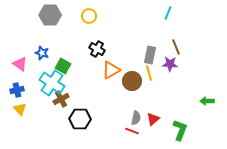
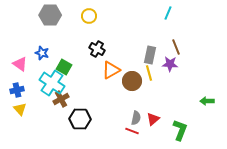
green square: moved 1 px right, 1 px down
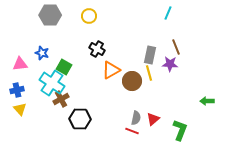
pink triangle: rotated 42 degrees counterclockwise
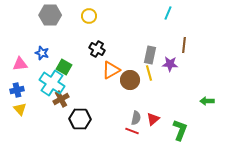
brown line: moved 8 px right, 2 px up; rotated 28 degrees clockwise
brown circle: moved 2 px left, 1 px up
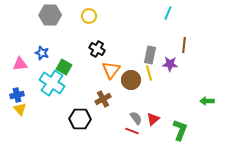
orange triangle: rotated 24 degrees counterclockwise
brown circle: moved 1 px right
blue cross: moved 5 px down
brown cross: moved 42 px right
gray semicircle: rotated 48 degrees counterclockwise
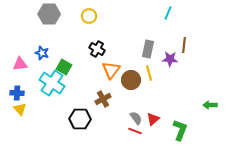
gray hexagon: moved 1 px left, 1 px up
gray rectangle: moved 2 px left, 6 px up
purple star: moved 5 px up
blue cross: moved 2 px up; rotated 16 degrees clockwise
green arrow: moved 3 px right, 4 px down
red line: moved 3 px right
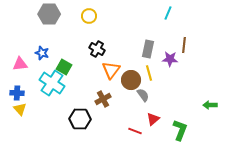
gray semicircle: moved 7 px right, 23 px up
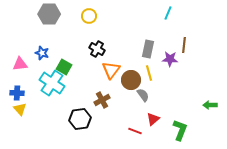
brown cross: moved 1 px left, 1 px down
black hexagon: rotated 10 degrees counterclockwise
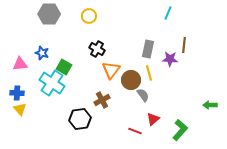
green L-shape: rotated 20 degrees clockwise
